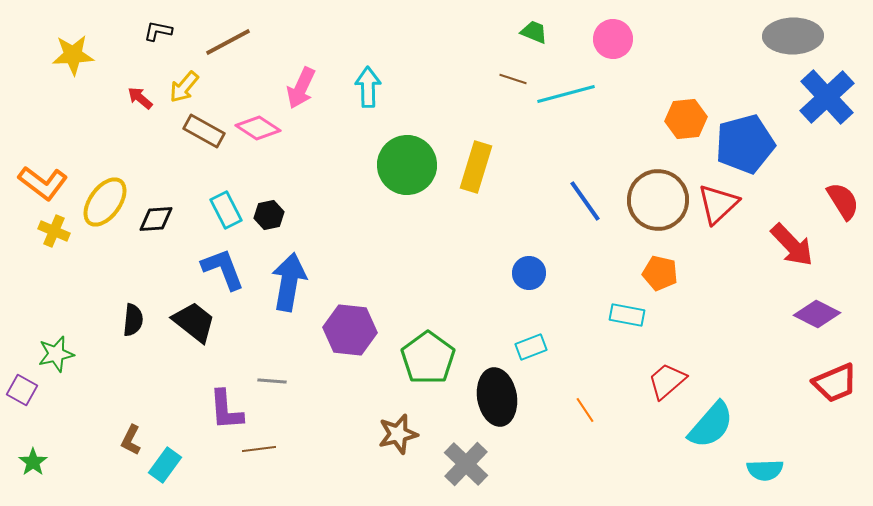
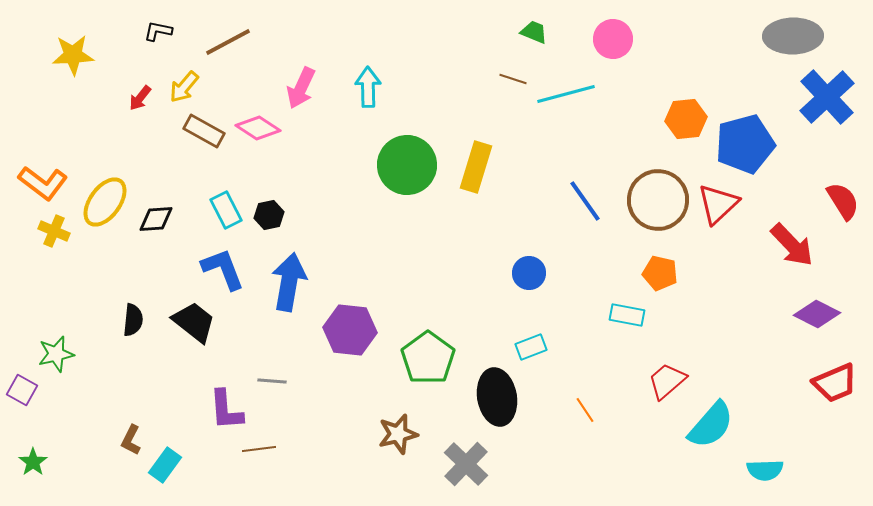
red arrow at (140, 98): rotated 92 degrees counterclockwise
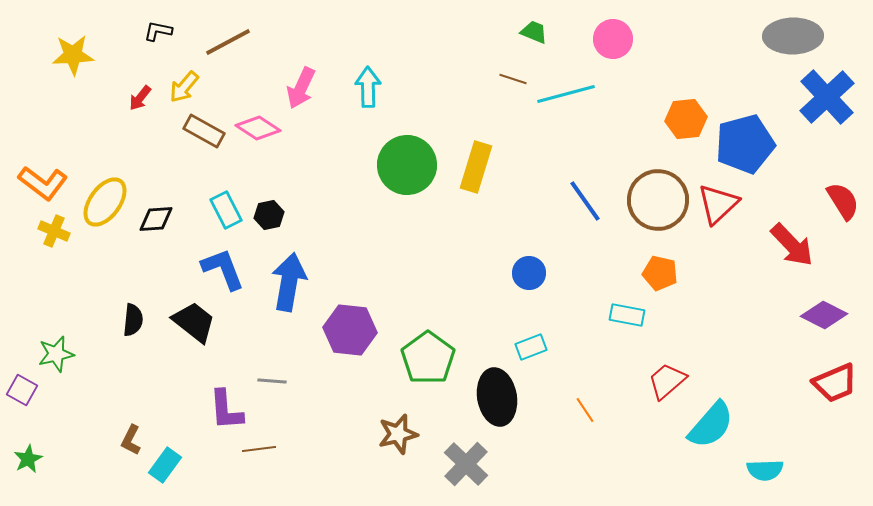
purple diamond at (817, 314): moved 7 px right, 1 px down
green star at (33, 462): moved 5 px left, 3 px up; rotated 8 degrees clockwise
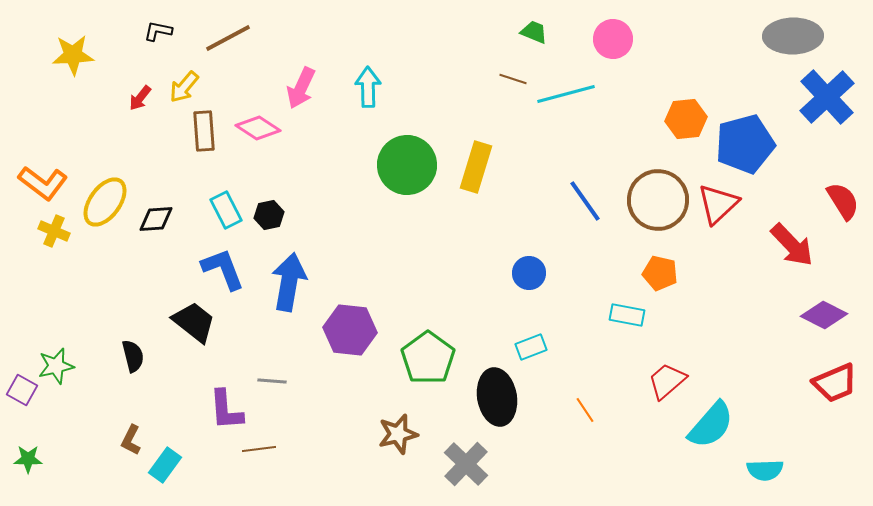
brown line at (228, 42): moved 4 px up
brown rectangle at (204, 131): rotated 57 degrees clockwise
black semicircle at (133, 320): moved 36 px down; rotated 20 degrees counterclockwise
green star at (56, 354): moved 12 px down
green star at (28, 459): rotated 28 degrees clockwise
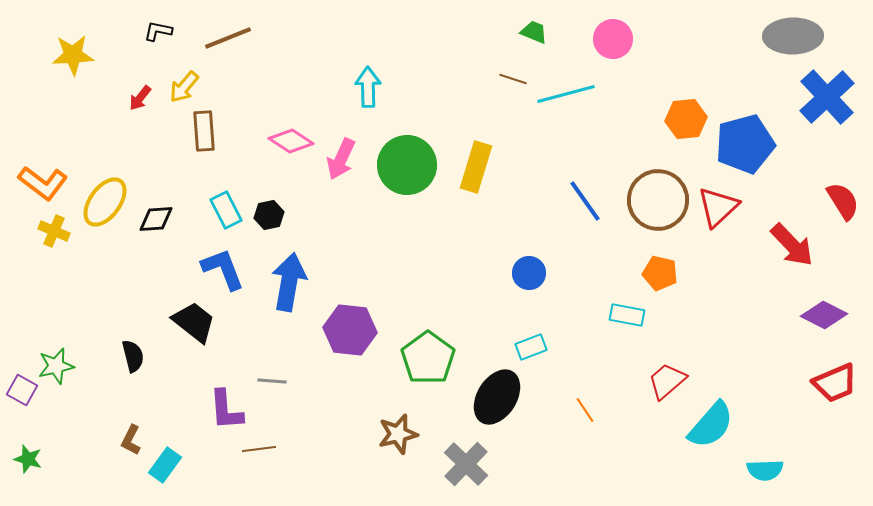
brown line at (228, 38): rotated 6 degrees clockwise
pink arrow at (301, 88): moved 40 px right, 71 px down
pink diamond at (258, 128): moved 33 px right, 13 px down
red triangle at (718, 204): moved 3 px down
black ellipse at (497, 397): rotated 42 degrees clockwise
green star at (28, 459): rotated 16 degrees clockwise
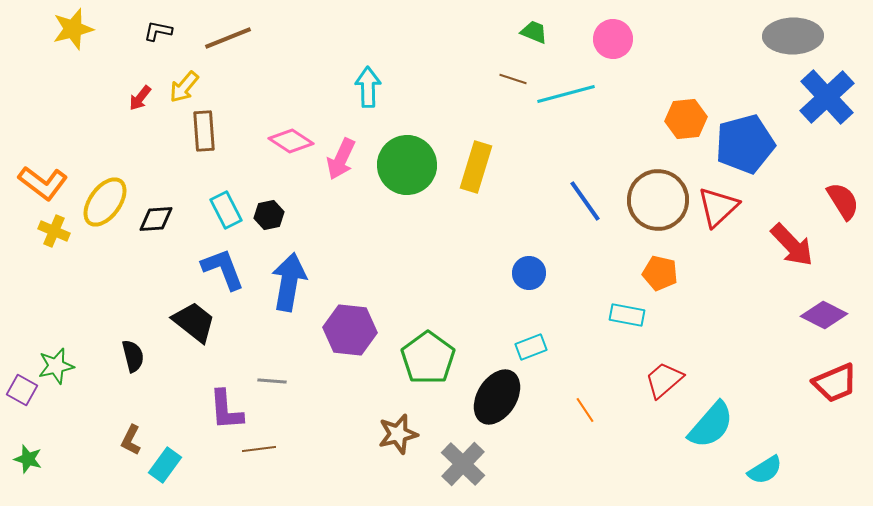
yellow star at (73, 55): moved 26 px up; rotated 12 degrees counterclockwise
red trapezoid at (667, 381): moved 3 px left, 1 px up
gray cross at (466, 464): moved 3 px left
cyan semicircle at (765, 470): rotated 30 degrees counterclockwise
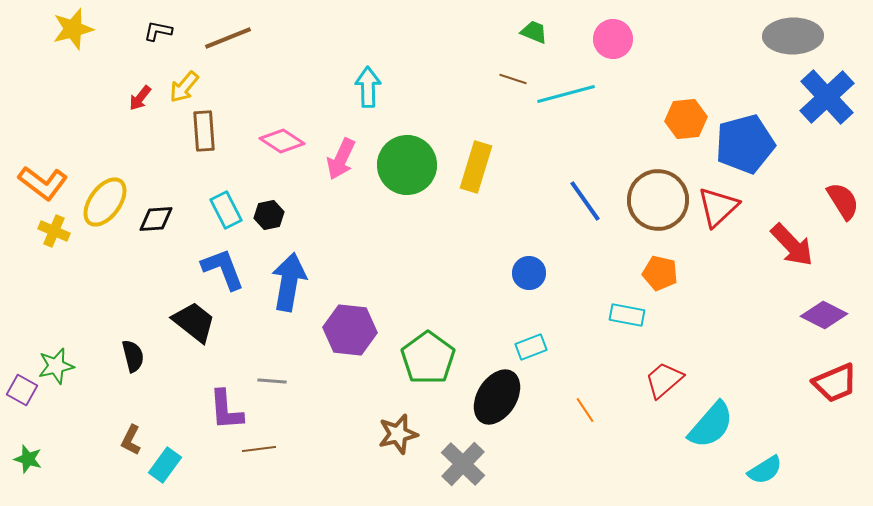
pink diamond at (291, 141): moved 9 px left
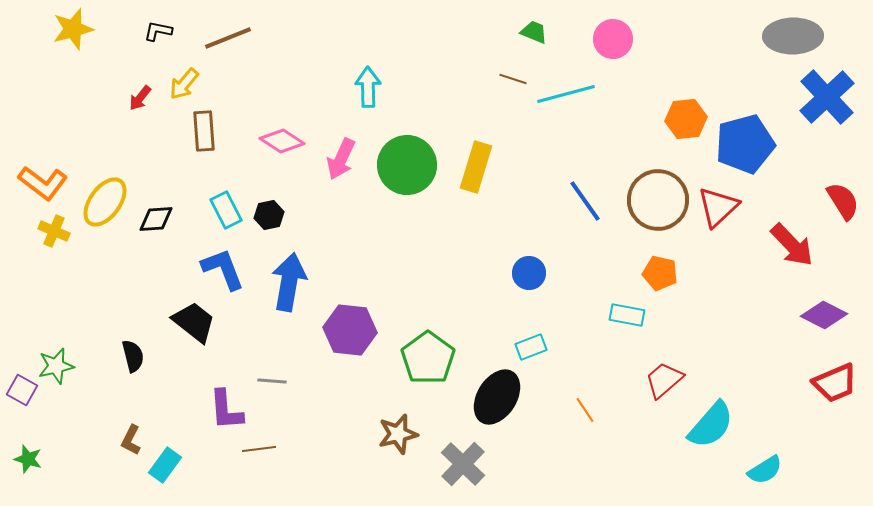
yellow arrow at (184, 87): moved 3 px up
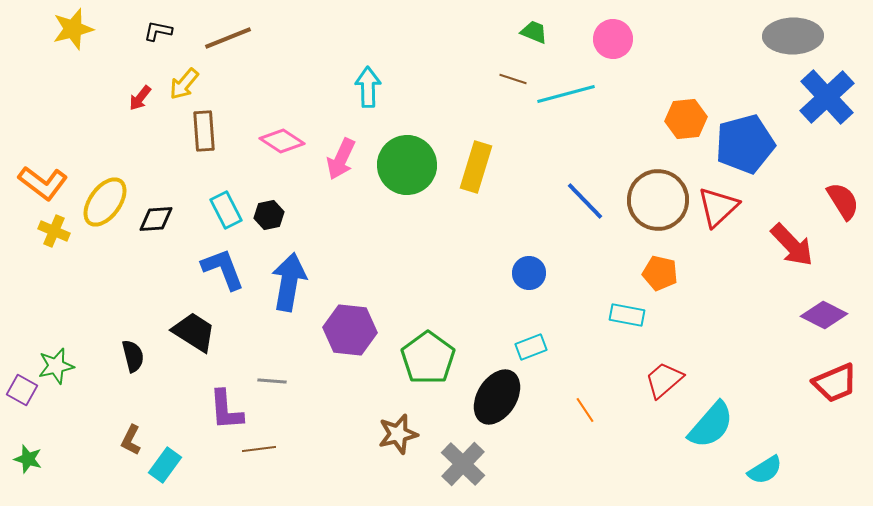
blue line at (585, 201): rotated 9 degrees counterclockwise
black trapezoid at (194, 322): moved 10 px down; rotated 6 degrees counterclockwise
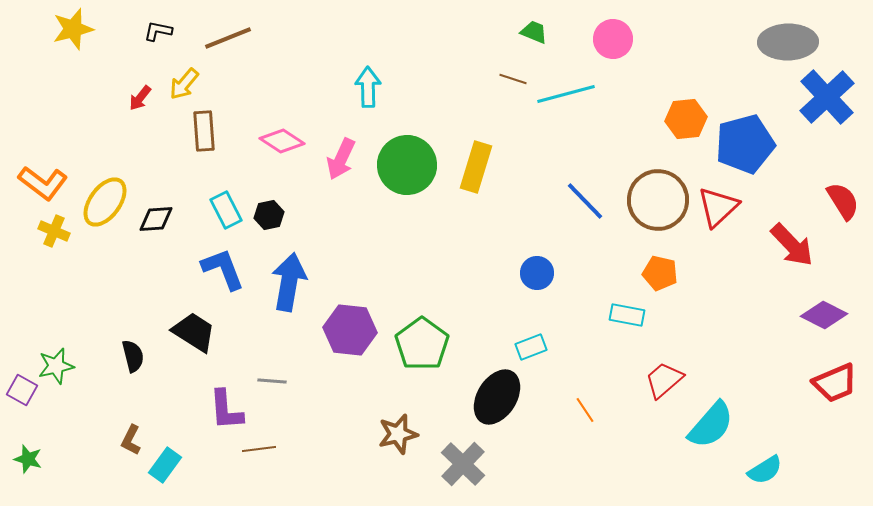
gray ellipse at (793, 36): moved 5 px left, 6 px down
blue circle at (529, 273): moved 8 px right
green pentagon at (428, 358): moved 6 px left, 14 px up
